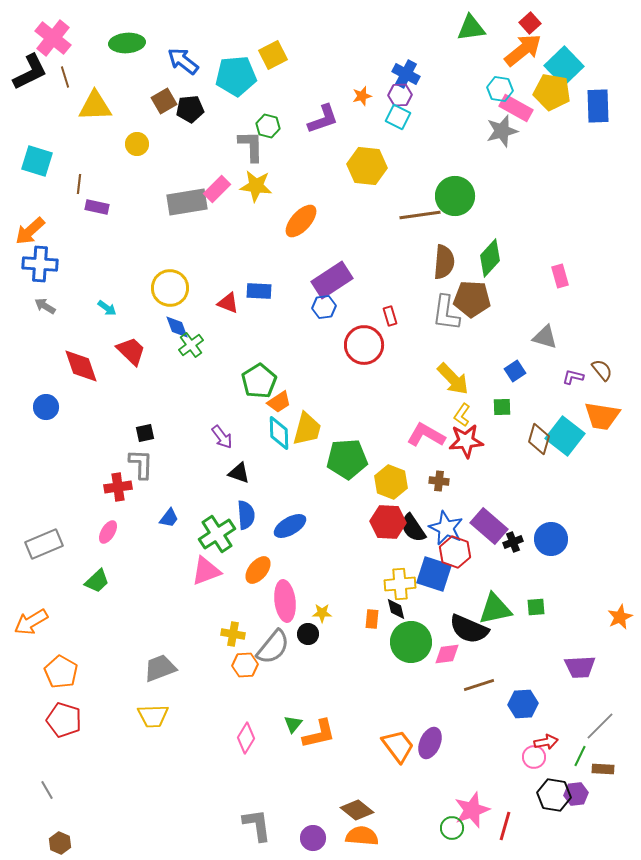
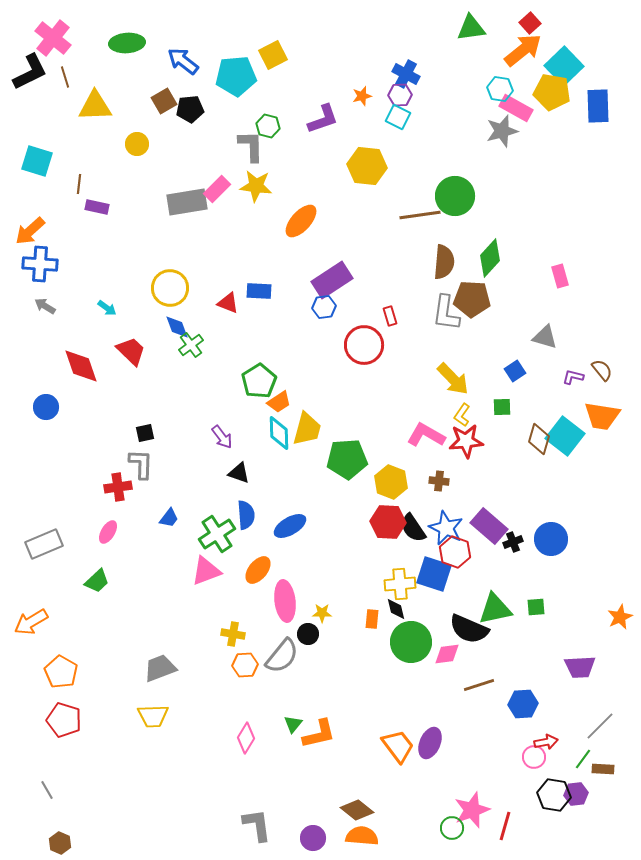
gray semicircle at (273, 647): moved 9 px right, 9 px down
green line at (580, 756): moved 3 px right, 3 px down; rotated 10 degrees clockwise
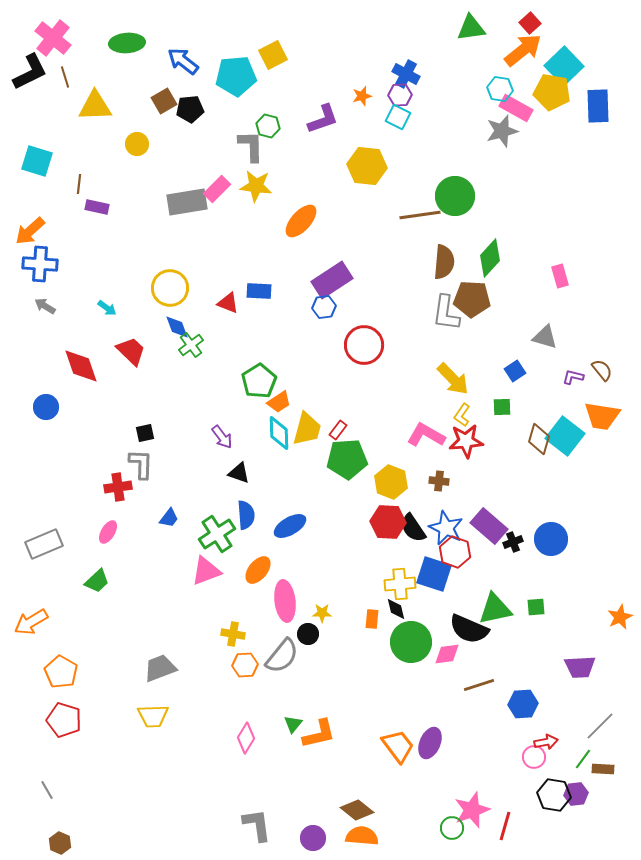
red rectangle at (390, 316): moved 52 px left, 114 px down; rotated 54 degrees clockwise
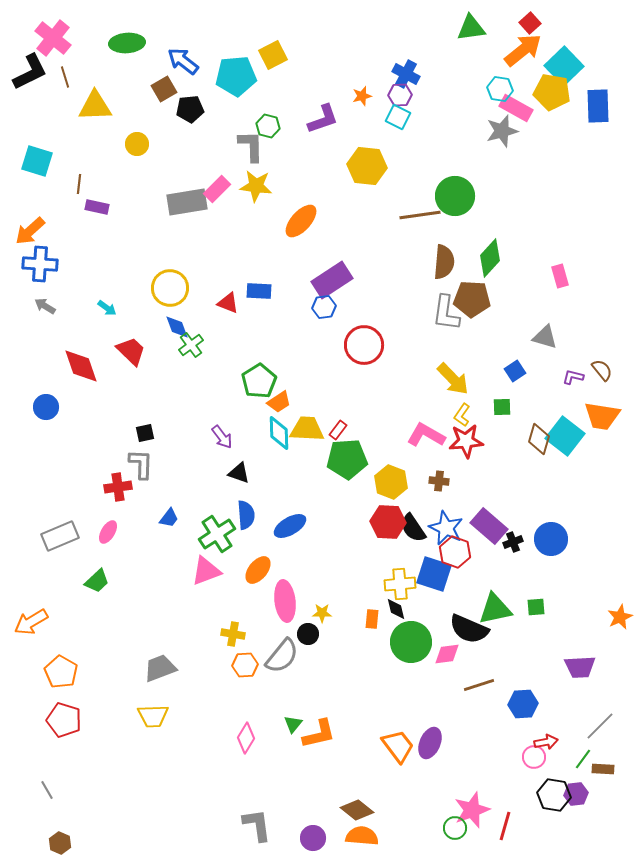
brown square at (164, 101): moved 12 px up
yellow trapezoid at (307, 429): rotated 102 degrees counterclockwise
gray rectangle at (44, 544): moved 16 px right, 8 px up
green circle at (452, 828): moved 3 px right
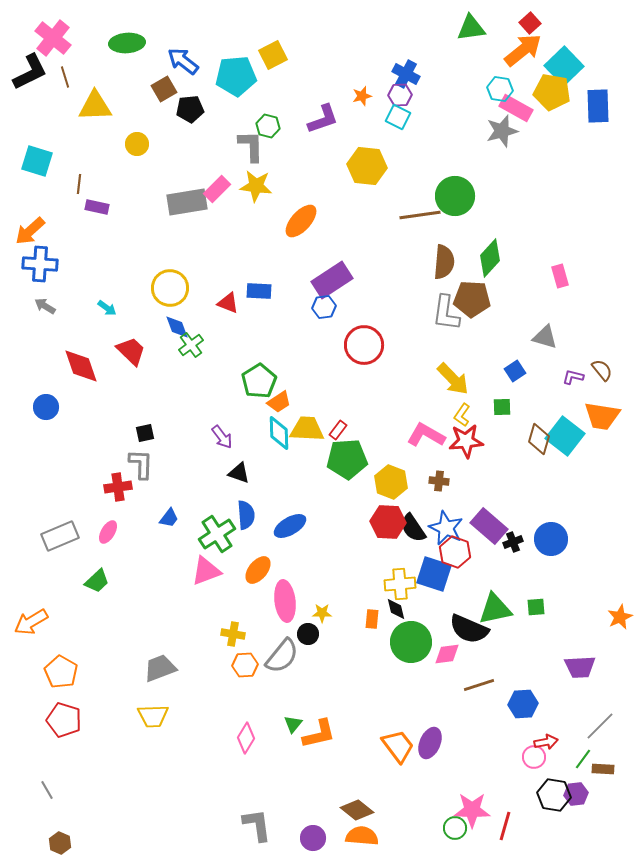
pink star at (472, 810): rotated 21 degrees clockwise
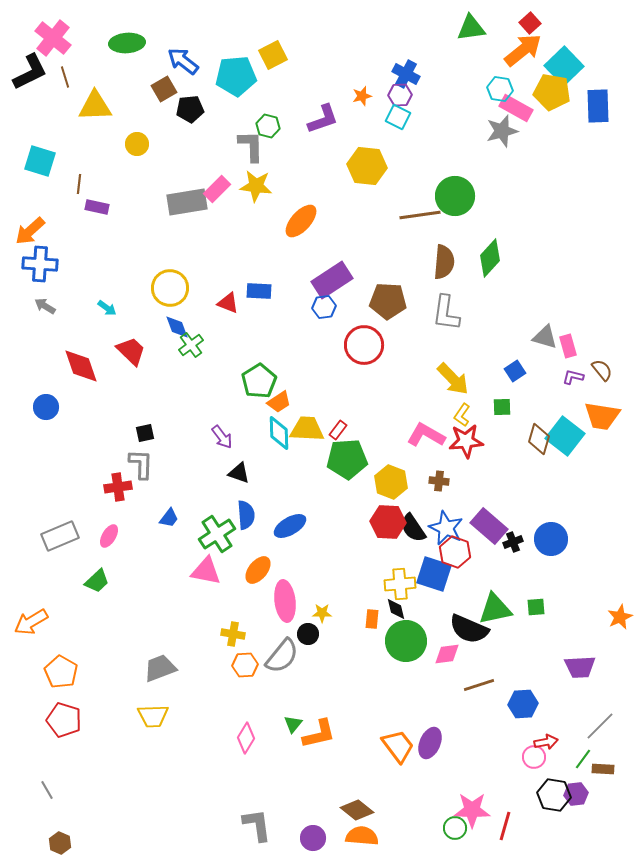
cyan square at (37, 161): moved 3 px right
pink rectangle at (560, 276): moved 8 px right, 70 px down
brown pentagon at (472, 299): moved 84 px left, 2 px down
pink ellipse at (108, 532): moved 1 px right, 4 px down
pink triangle at (206, 571): rotated 32 degrees clockwise
green circle at (411, 642): moved 5 px left, 1 px up
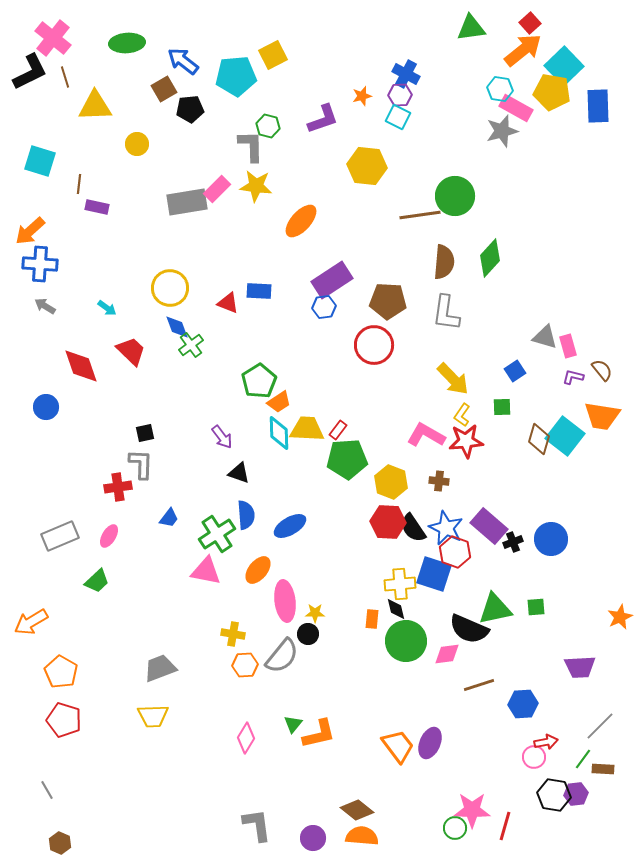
red circle at (364, 345): moved 10 px right
yellow star at (322, 613): moved 7 px left
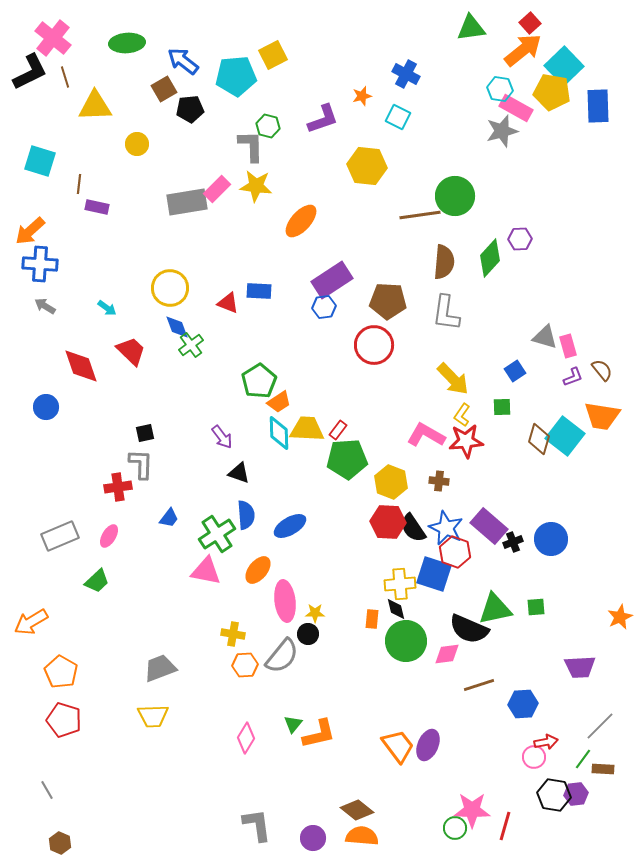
purple hexagon at (400, 95): moved 120 px right, 144 px down
purple L-shape at (573, 377): rotated 145 degrees clockwise
purple ellipse at (430, 743): moved 2 px left, 2 px down
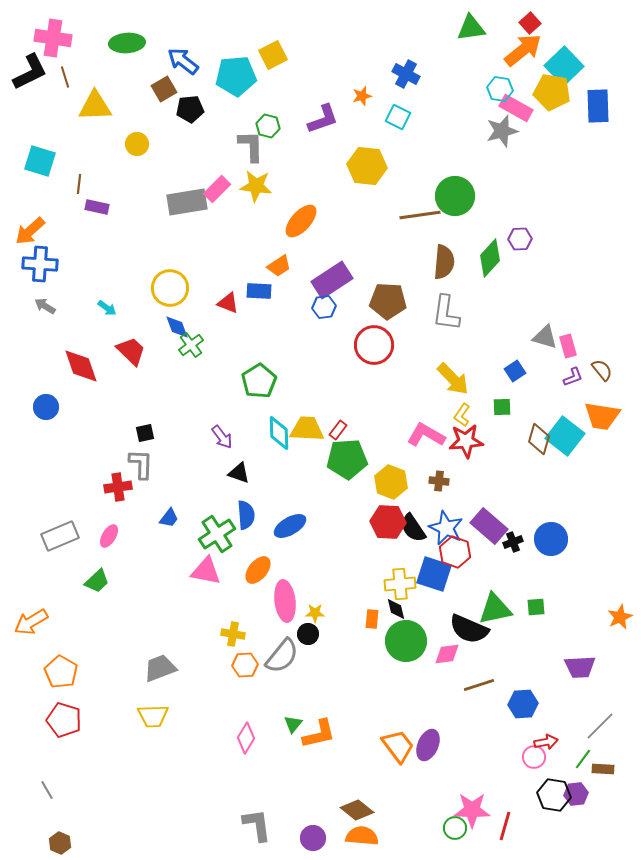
pink cross at (53, 38): rotated 30 degrees counterclockwise
orange trapezoid at (279, 402): moved 136 px up
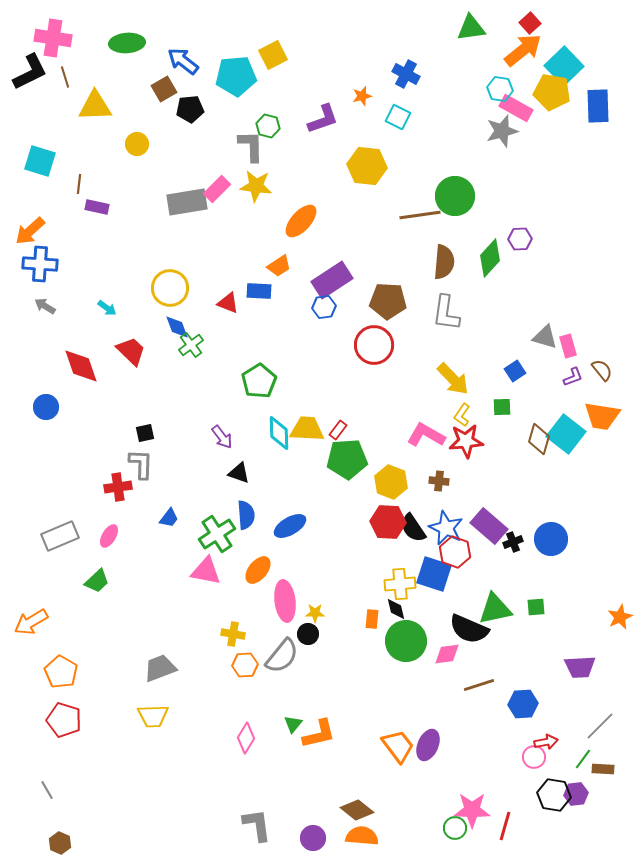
cyan square at (565, 436): moved 1 px right, 2 px up
